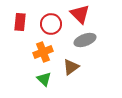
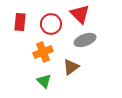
green triangle: moved 2 px down
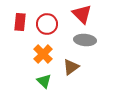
red triangle: moved 2 px right
red circle: moved 4 px left
gray ellipse: rotated 25 degrees clockwise
orange cross: moved 2 px down; rotated 24 degrees counterclockwise
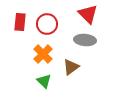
red triangle: moved 6 px right
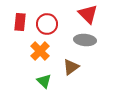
orange cross: moved 3 px left, 3 px up
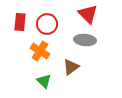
orange cross: rotated 12 degrees counterclockwise
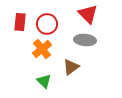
orange cross: moved 2 px right, 2 px up; rotated 18 degrees clockwise
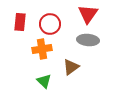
red triangle: rotated 20 degrees clockwise
red circle: moved 3 px right
gray ellipse: moved 3 px right
orange cross: rotated 30 degrees clockwise
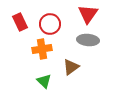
red rectangle: rotated 30 degrees counterclockwise
